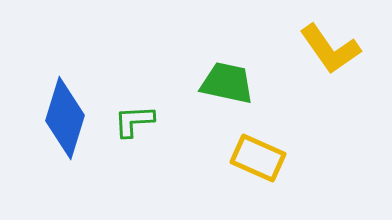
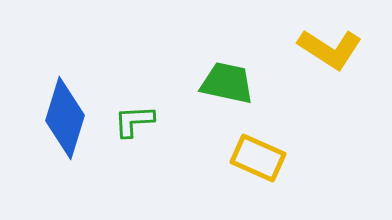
yellow L-shape: rotated 22 degrees counterclockwise
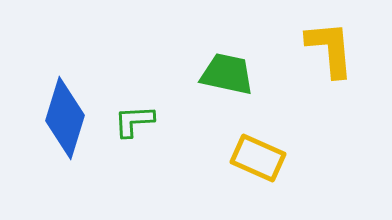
yellow L-shape: rotated 128 degrees counterclockwise
green trapezoid: moved 9 px up
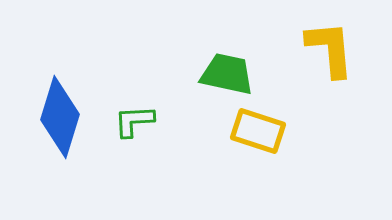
blue diamond: moved 5 px left, 1 px up
yellow rectangle: moved 27 px up; rotated 6 degrees counterclockwise
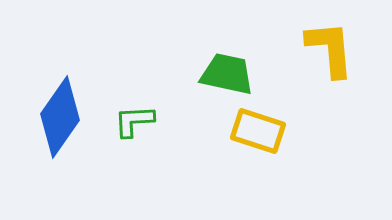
blue diamond: rotated 18 degrees clockwise
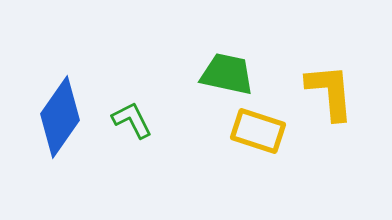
yellow L-shape: moved 43 px down
green L-shape: moved 2 px left, 1 px up; rotated 66 degrees clockwise
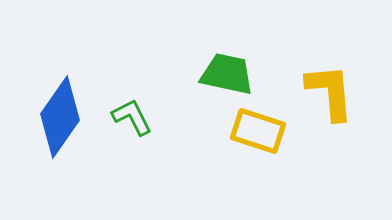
green L-shape: moved 3 px up
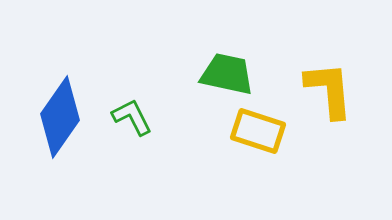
yellow L-shape: moved 1 px left, 2 px up
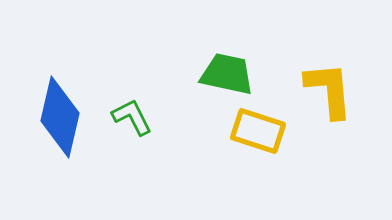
blue diamond: rotated 22 degrees counterclockwise
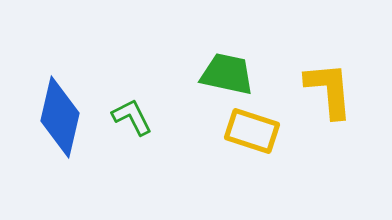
yellow rectangle: moved 6 px left
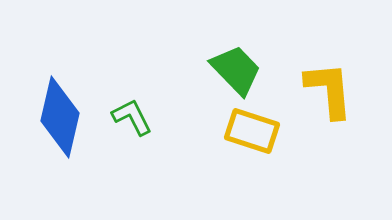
green trapezoid: moved 9 px right, 4 px up; rotated 34 degrees clockwise
